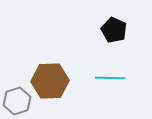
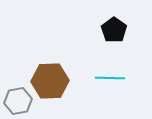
black pentagon: rotated 10 degrees clockwise
gray hexagon: moved 1 px right; rotated 8 degrees clockwise
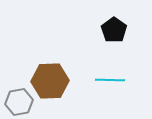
cyan line: moved 2 px down
gray hexagon: moved 1 px right, 1 px down
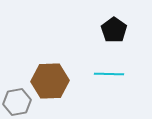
cyan line: moved 1 px left, 6 px up
gray hexagon: moved 2 px left
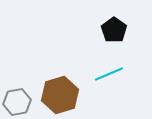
cyan line: rotated 24 degrees counterclockwise
brown hexagon: moved 10 px right, 14 px down; rotated 15 degrees counterclockwise
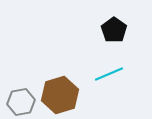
gray hexagon: moved 4 px right
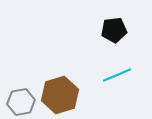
black pentagon: rotated 30 degrees clockwise
cyan line: moved 8 px right, 1 px down
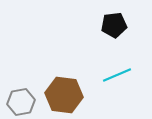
black pentagon: moved 5 px up
brown hexagon: moved 4 px right; rotated 24 degrees clockwise
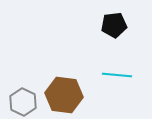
cyan line: rotated 28 degrees clockwise
gray hexagon: moved 2 px right; rotated 24 degrees counterclockwise
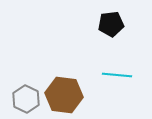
black pentagon: moved 3 px left, 1 px up
gray hexagon: moved 3 px right, 3 px up
